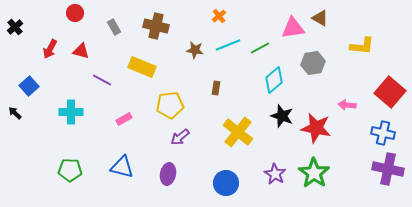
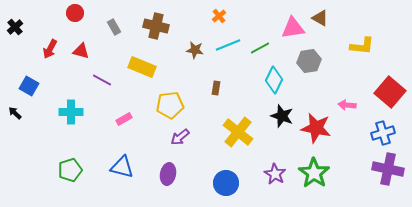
gray hexagon: moved 4 px left, 2 px up
cyan diamond: rotated 24 degrees counterclockwise
blue square: rotated 18 degrees counterclockwise
blue cross: rotated 30 degrees counterclockwise
green pentagon: rotated 20 degrees counterclockwise
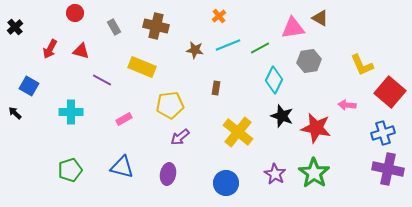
yellow L-shape: moved 19 px down; rotated 60 degrees clockwise
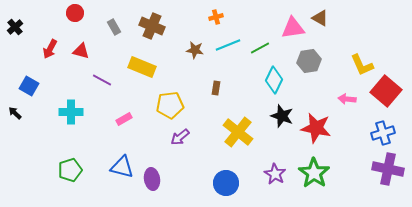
orange cross: moved 3 px left, 1 px down; rotated 24 degrees clockwise
brown cross: moved 4 px left; rotated 10 degrees clockwise
red square: moved 4 px left, 1 px up
pink arrow: moved 6 px up
purple ellipse: moved 16 px left, 5 px down; rotated 20 degrees counterclockwise
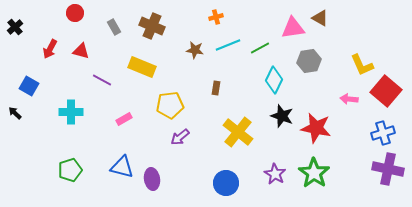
pink arrow: moved 2 px right
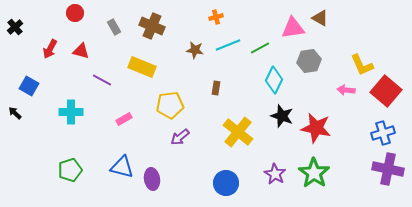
pink arrow: moved 3 px left, 9 px up
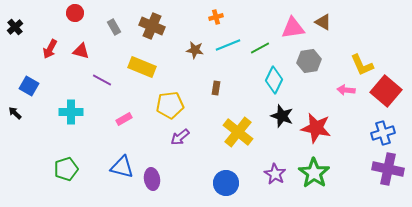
brown triangle: moved 3 px right, 4 px down
green pentagon: moved 4 px left, 1 px up
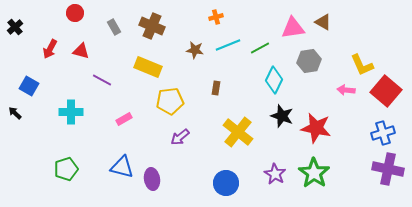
yellow rectangle: moved 6 px right
yellow pentagon: moved 4 px up
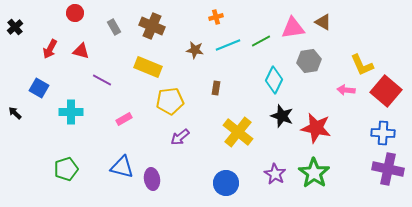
green line: moved 1 px right, 7 px up
blue square: moved 10 px right, 2 px down
blue cross: rotated 20 degrees clockwise
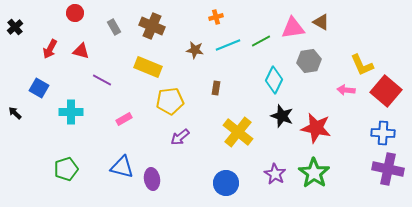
brown triangle: moved 2 px left
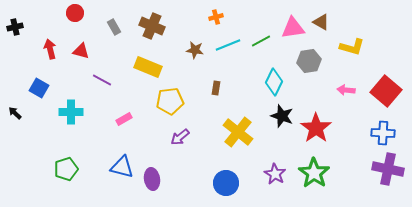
black cross: rotated 28 degrees clockwise
red arrow: rotated 138 degrees clockwise
yellow L-shape: moved 10 px left, 18 px up; rotated 50 degrees counterclockwise
cyan diamond: moved 2 px down
red star: rotated 24 degrees clockwise
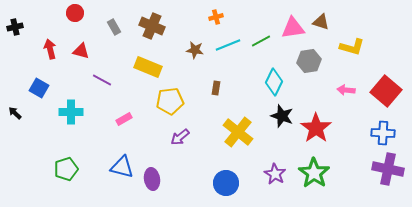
brown triangle: rotated 12 degrees counterclockwise
